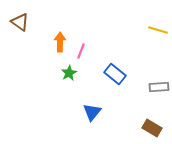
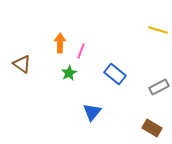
brown triangle: moved 2 px right, 42 px down
orange arrow: moved 1 px down
gray rectangle: rotated 24 degrees counterclockwise
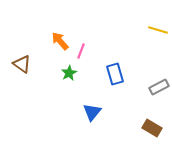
orange arrow: moved 2 px up; rotated 42 degrees counterclockwise
blue rectangle: rotated 35 degrees clockwise
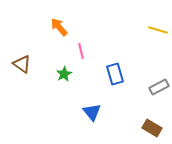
orange arrow: moved 1 px left, 14 px up
pink line: rotated 35 degrees counterclockwise
green star: moved 5 px left, 1 px down
blue triangle: rotated 18 degrees counterclockwise
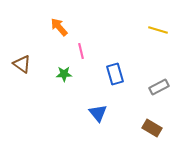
green star: rotated 28 degrees clockwise
blue triangle: moved 6 px right, 1 px down
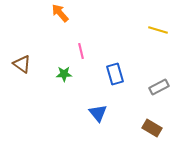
orange arrow: moved 1 px right, 14 px up
